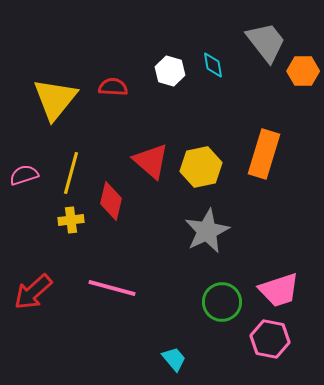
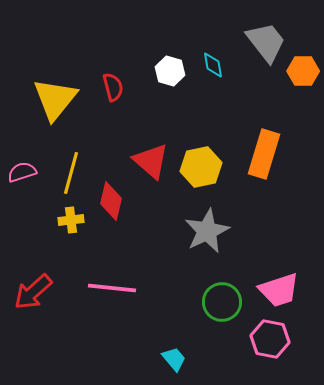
red semicircle: rotated 72 degrees clockwise
pink semicircle: moved 2 px left, 3 px up
pink line: rotated 9 degrees counterclockwise
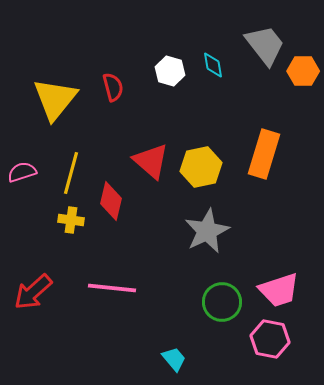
gray trapezoid: moved 1 px left, 3 px down
yellow cross: rotated 15 degrees clockwise
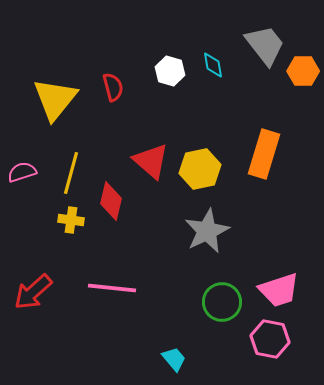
yellow hexagon: moved 1 px left, 2 px down
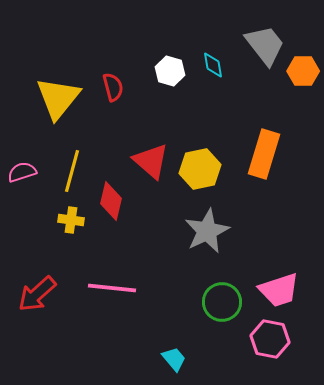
yellow triangle: moved 3 px right, 1 px up
yellow line: moved 1 px right, 2 px up
red arrow: moved 4 px right, 2 px down
